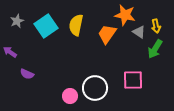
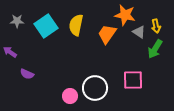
gray star: rotated 24 degrees clockwise
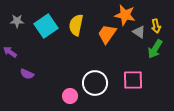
white circle: moved 5 px up
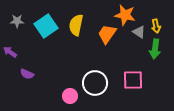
green arrow: rotated 24 degrees counterclockwise
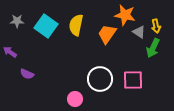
cyan square: rotated 20 degrees counterclockwise
green arrow: moved 2 px left, 1 px up; rotated 18 degrees clockwise
white circle: moved 5 px right, 4 px up
pink circle: moved 5 px right, 3 px down
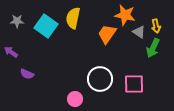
yellow semicircle: moved 3 px left, 7 px up
purple arrow: moved 1 px right
pink square: moved 1 px right, 4 px down
